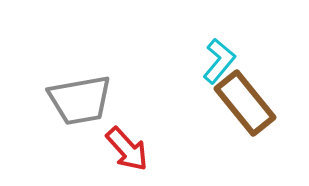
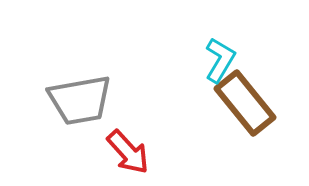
cyan L-shape: moved 1 px right, 1 px up; rotated 9 degrees counterclockwise
red arrow: moved 1 px right, 3 px down
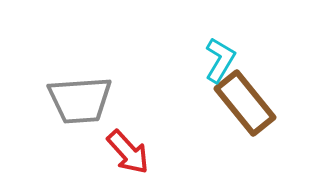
gray trapezoid: rotated 6 degrees clockwise
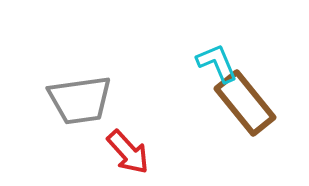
cyan L-shape: moved 3 px left, 3 px down; rotated 54 degrees counterclockwise
gray trapezoid: rotated 4 degrees counterclockwise
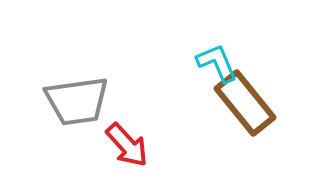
gray trapezoid: moved 3 px left, 1 px down
red arrow: moved 1 px left, 7 px up
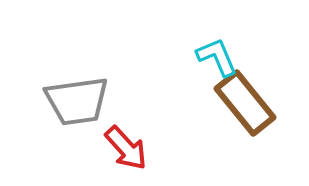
cyan L-shape: moved 6 px up
red arrow: moved 1 px left, 3 px down
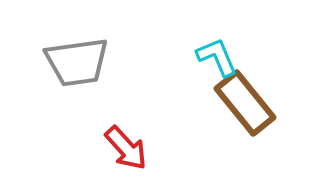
gray trapezoid: moved 39 px up
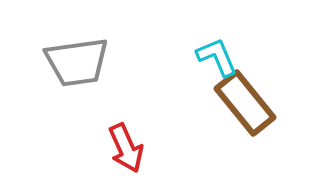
red arrow: rotated 18 degrees clockwise
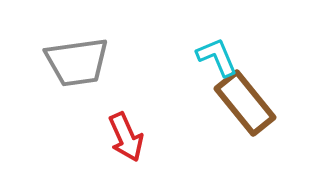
red arrow: moved 11 px up
